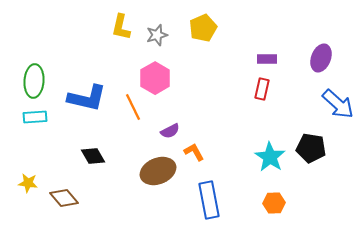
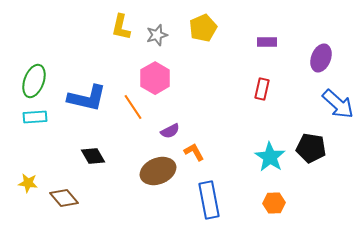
purple rectangle: moved 17 px up
green ellipse: rotated 16 degrees clockwise
orange line: rotated 8 degrees counterclockwise
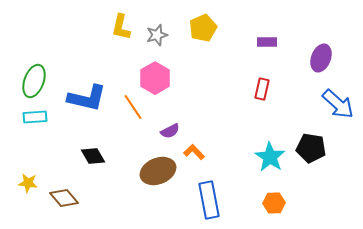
orange L-shape: rotated 15 degrees counterclockwise
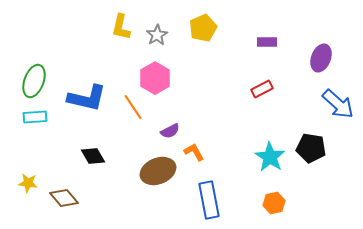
gray star: rotated 15 degrees counterclockwise
red rectangle: rotated 50 degrees clockwise
orange L-shape: rotated 15 degrees clockwise
orange hexagon: rotated 10 degrees counterclockwise
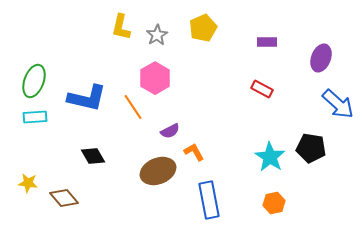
red rectangle: rotated 55 degrees clockwise
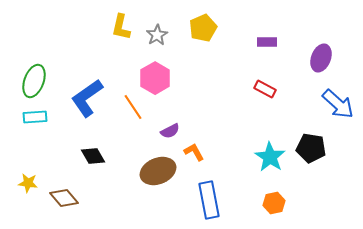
red rectangle: moved 3 px right
blue L-shape: rotated 132 degrees clockwise
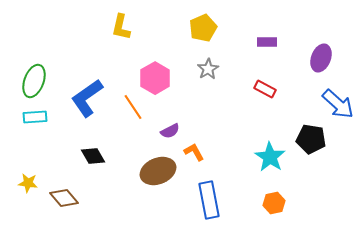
gray star: moved 51 px right, 34 px down
black pentagon: moved 9 px up
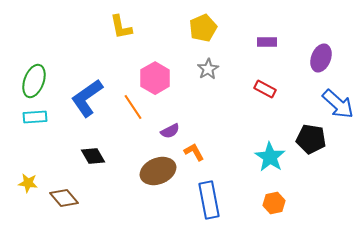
yellow L-shape: rotated 24 degrees counterclockwise
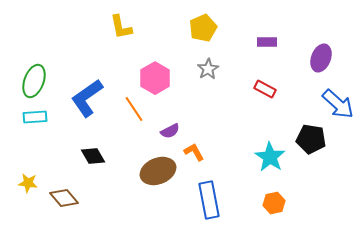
orange line: moved 1 px right, 2 px down
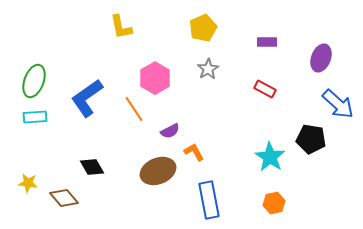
black diamond: moved 1 px left, 11 px down
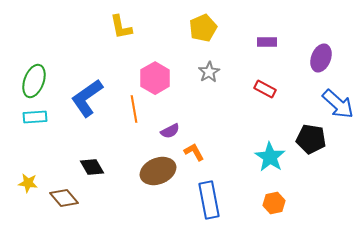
gray star: moved 1 px right, 3 px down
orange line: rotated 24 degrees clockwise
